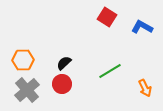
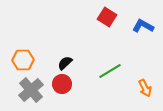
blue L-shape: moved 1 px right, 1 px up
black semicircle: moved 1 px right
gray cross: moved 4 px right
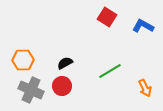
black semicircle: rotated 14 degrees clockwise
red circle: moved 2 px down
gray cross: rotated 25 degrees counterclockwise
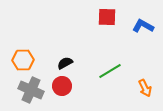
red square: rotated 30 degrees counterclockwise
